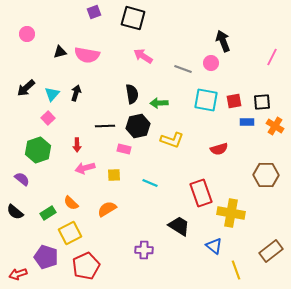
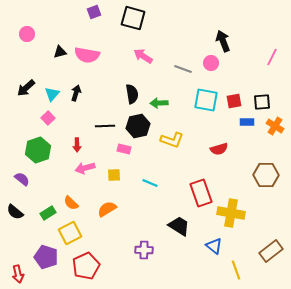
red arrow at (18, 274): rotated 84 degrees counterclockwise
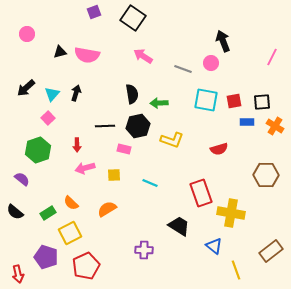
black square at (133, 18): rotated 20 degrees clockwise
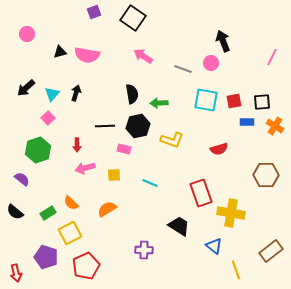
red arrow at (18, 274): moved 2 px left, 1 px up
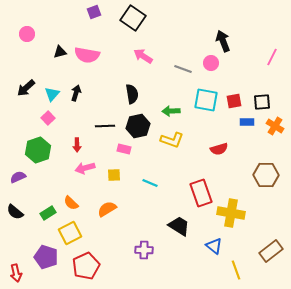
green arrow at (159, 103): moved 12 px right, 8 px down
purple semicircle at (22, 179): moved 4 px left, 2 px up; rotated 63 degrees counterclockwise
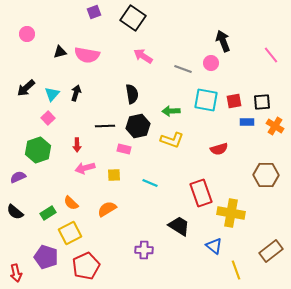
pink line at (272, 57): moved 1 px left, 2 px up; rotated 66 degrees counterclockwise
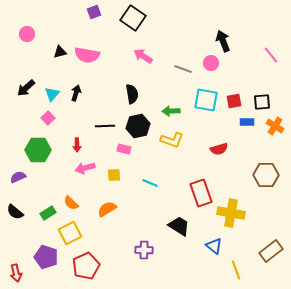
green hexagon at (38, 150): rotated 20 degrees clockwise
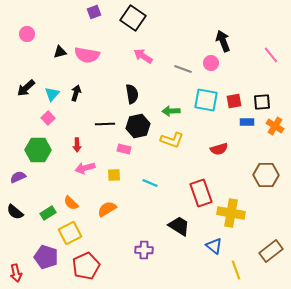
black line at (105, 126): moved 2 px up
